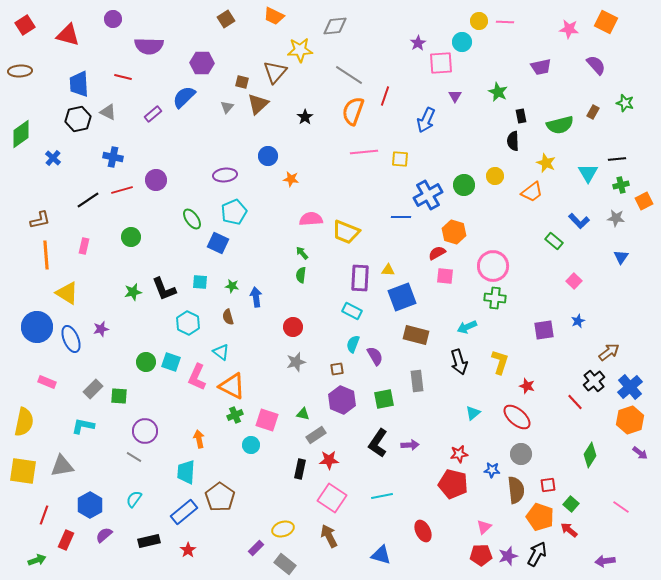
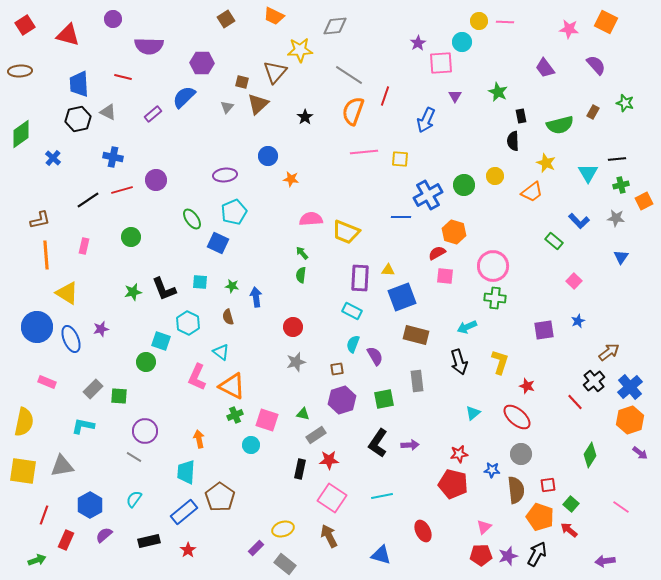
purple trapezoid at (541, 67): moved 4 px right, 1 px down; rotated 65 degrees clockwise
cyan square at (171, 362): moved 10 px left, 21 px up
purple hexagon at (342, 400): rotated 20 degrees clockwise
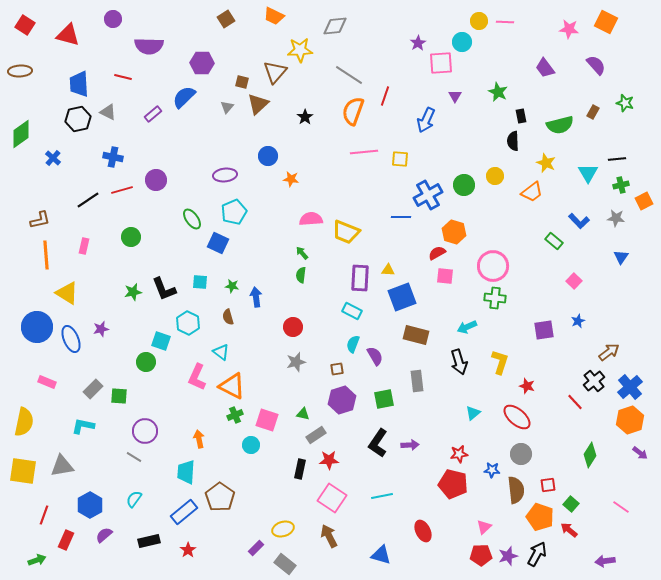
red square at (25, 25): rotated 24 degrees counterclockwise
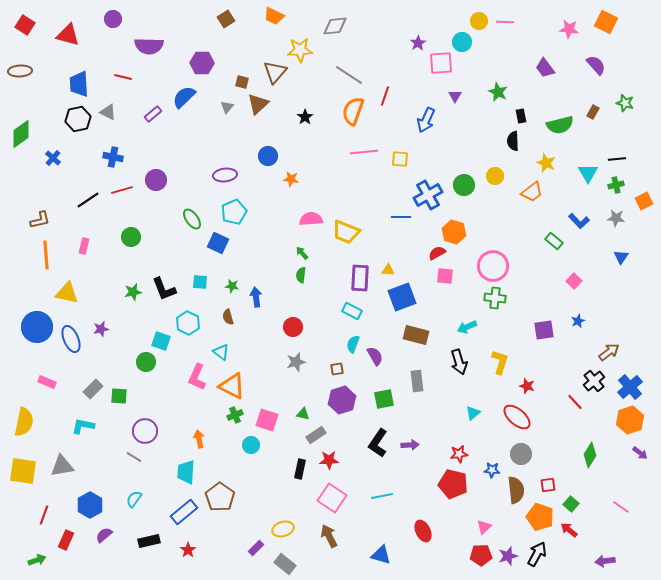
green cross at (621, 185): moved 5 px left
yellow triangle at (67, 293): rotated 20 degrees counterclockwise
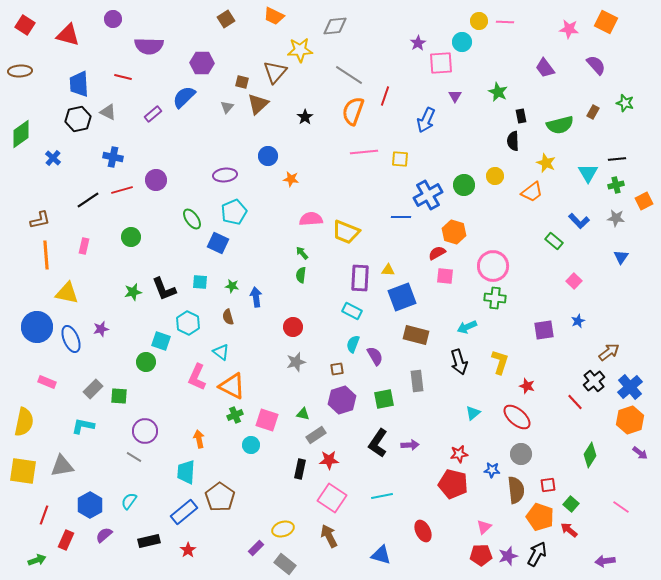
cyan semicircle at (134, 499): moved 5 px left, 2 px down
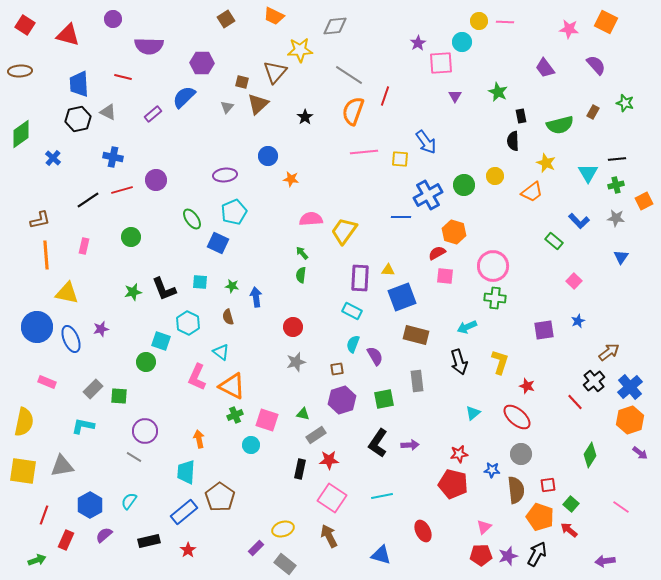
blue arrow at (426, 120): moved 22 px down; rotated 60 degrees counterclockwise
yellow trapezoid at (346, 232): moved 2 px left, 1 px up; rotated 104 degrees clockwise
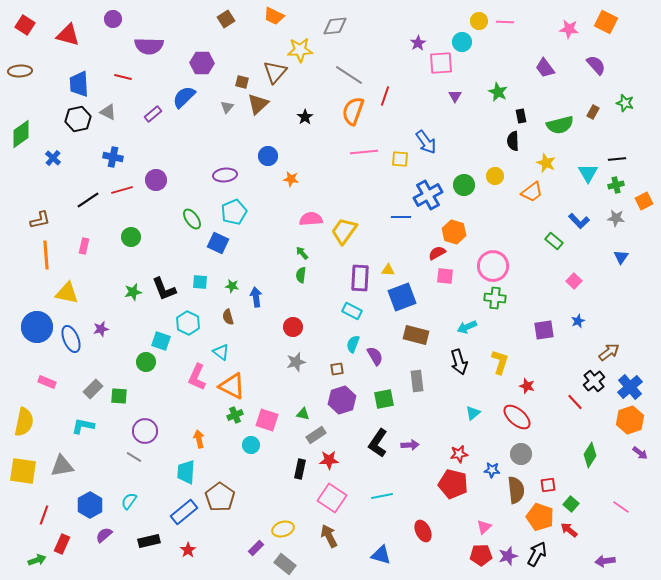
red rectangle at (66, 540): moved 4 px left, 4 px down
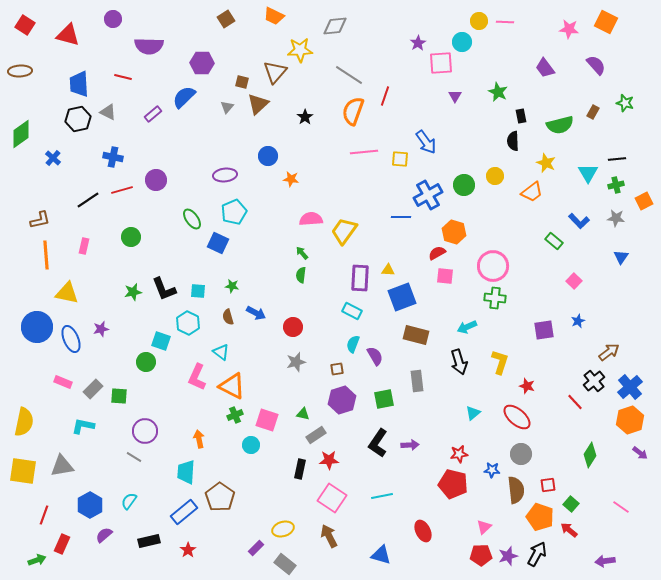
cyan square at (200, 282): moved 2 px left, 9 px down
blue arrow at (256, 297): moved 16 px down; rotated 126 degrees clockwise
pink rectangle at (47, 382): moved 16 px right
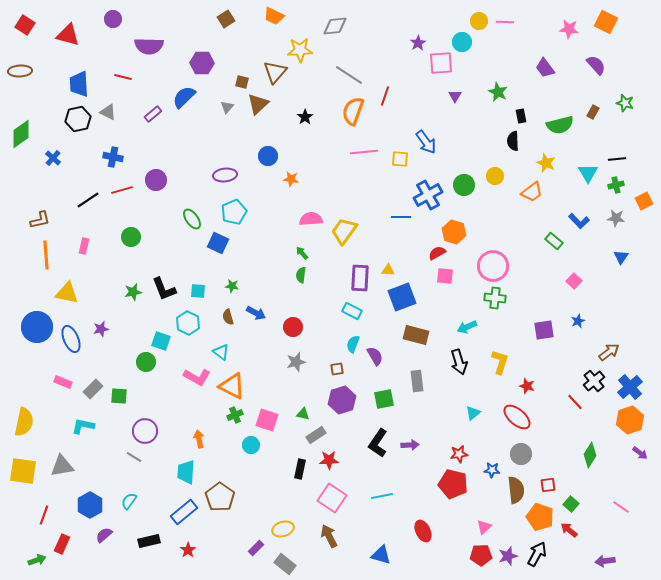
pink L-shape at (197, 377): rotated 84 degrees counterclockwise
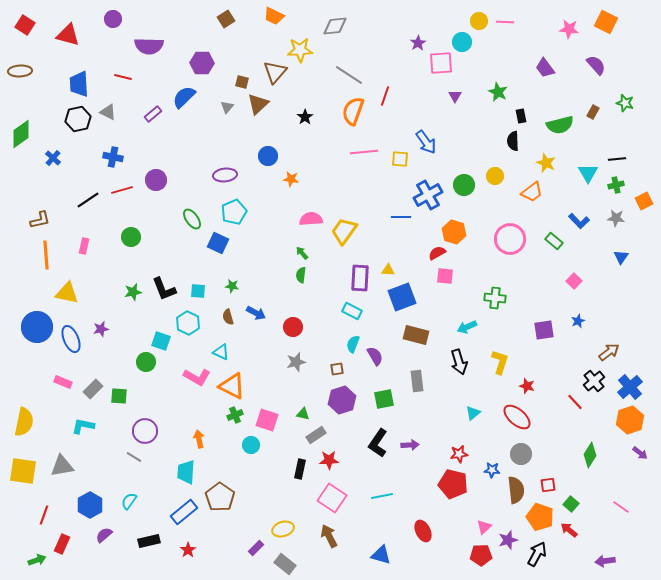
pink circle at (493, 266): moved 17 px right, 27 px up
cyan triangle at (221, 352): rotated 12 degrees counterclockwise
purple star at (508, 556): moved 16 px up
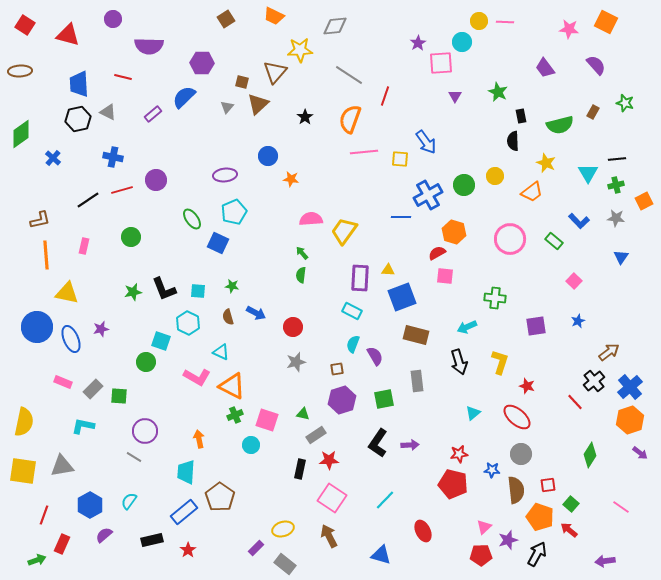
orange semicircle at (353, 111): moved 3 px left, 8 px down
purple square at (544, 330): moved 8 px left, 4 px up
cyan line at (382, 496): moved 3 px right, 4 px down; rotated 35 degrees counterclockwise
black rectangle at (149, 541): moved 3 px right, 1 px up
